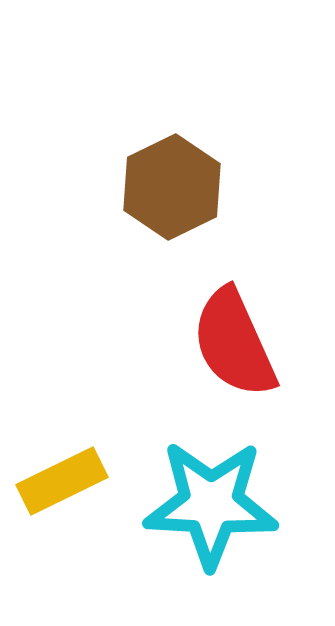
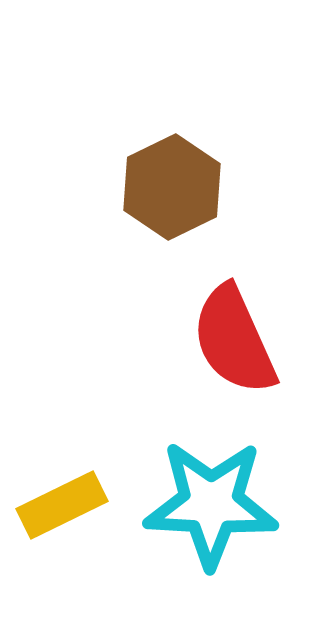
red semicircle: moved 3 px up
yellow rectangle: moved 24 px down
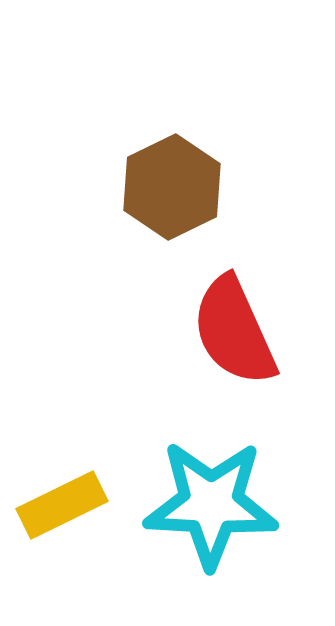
red semicircle: moved 9 px up
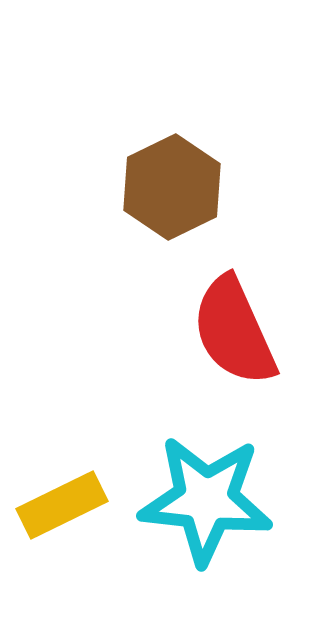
cyan star: moved 5 px left, 4 px up; rotated 3 degrees clockwise
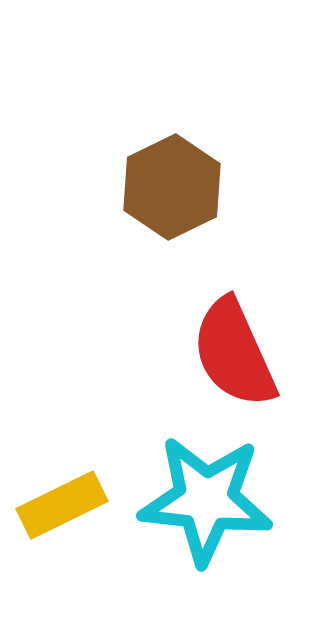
red semicircle: moved 22 px down
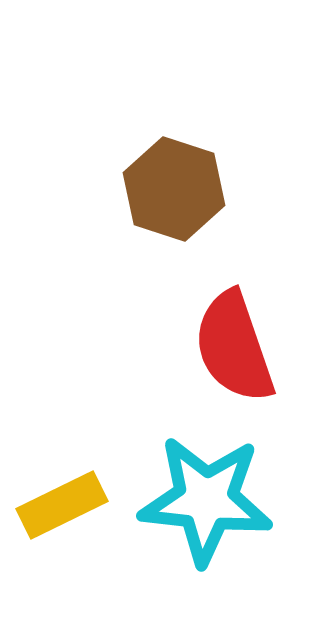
brown hexagon: moved 2 px right, 2 px down; rotated 16 degrees counterclockwise
red semicircle: moved 6 px up; rotated 5 degrees clockwise
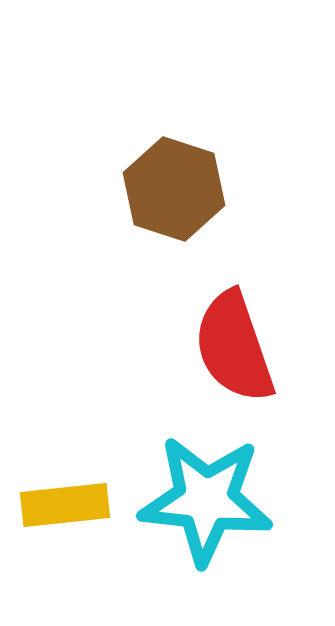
yellow rectangle: moved 3 px right; rotated 20 degrees clockwise
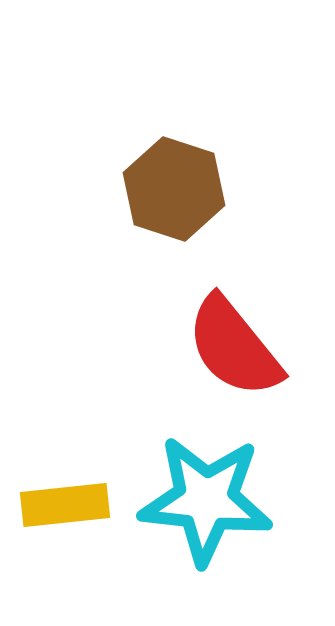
red semicircle: rotated 20 degrees counterclockwise
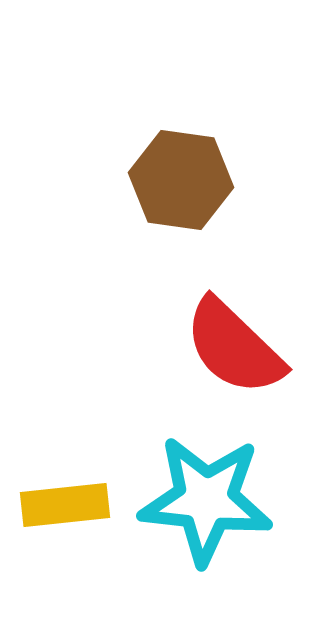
brown hexagon: moved 7 px right, 9 px up; rotated 10 degrees counterclockwise
red semicircle: rotated 7 degrees counterclockwise
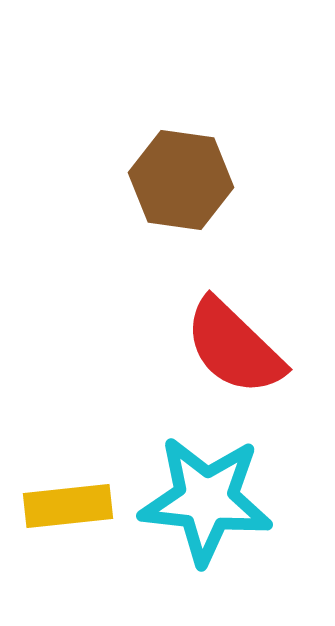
yellow rectangle: moved 3 px right, 1 px down
